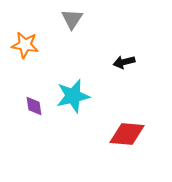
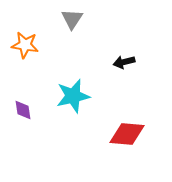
purple diamond: moved 11 px left, 4 px down
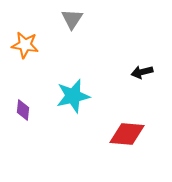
black arrow: moved 18 px right, 10 px down
purple diamond: rotated 15 degrees clockwise
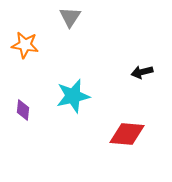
gray triangle: moved 2 px left, 2 px up
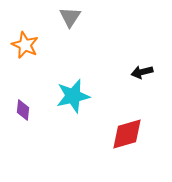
orange star: rotated 16 degrees clockwise
red diamond: rotated 21 degrees counterclockwise
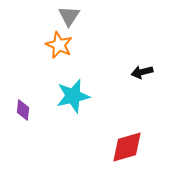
gray triangle: moved 1 px left, 1 px up
orange star: moved 34 px right
red diamond: moved 13 px down
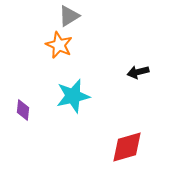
gray triangle: rotated 25 degrees clockwise
black arrow: moved 4 px left
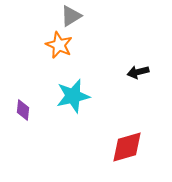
gray triangle: moved 2 px right
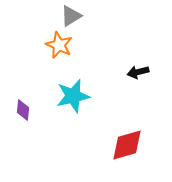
red diamond: moved 2 px up
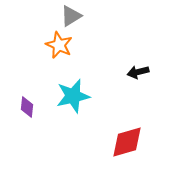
purple diamond: moved 4 px right, 3 px up
red diamond: moved 3 px up
